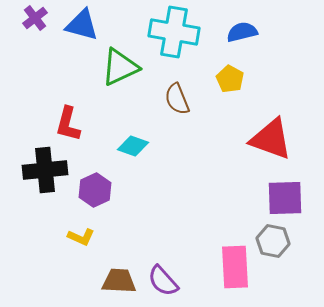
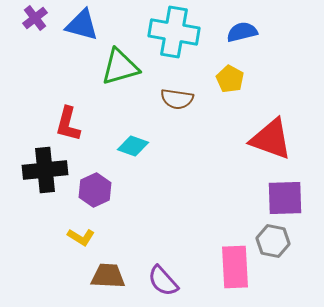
green triangle: rotated 9 degrees clockwise
brown semicircle: rotated 60 degrees counterclockwise
yellow L-shape: rotated 8 degrees clockwise
brown trapezoid: moved 11 px left, 5 px up
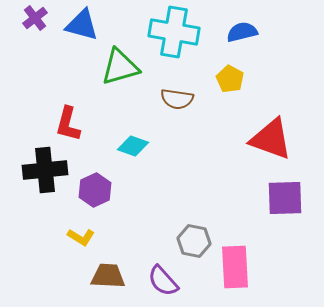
gray hexagon: moved 79 px left
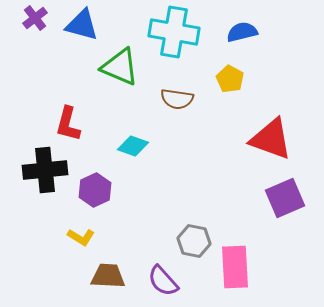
green triangle: rotated 39 degrees clockwise
purple square: rotated 21 degrees counterclockwise
